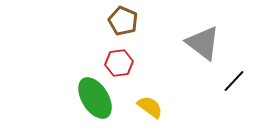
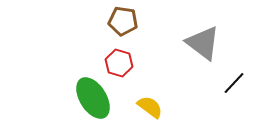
brown pentagon: rotated 16 degrees counterclockwise
red hexagon: rotated 24 degrees clockwise
black line: moved 2 px down
green ellipse: moved 2 px left
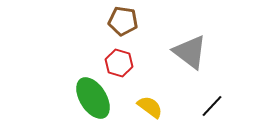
gray triangle: moved 13 px left, 9 px down
black line: moved 22 px left, 23 px down
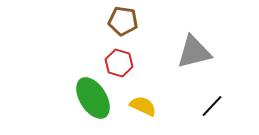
gray triangle: moved 4 px right; rotated 51 degrees counterclockwise
yellow semicircle: moved 7 px left, 1 px up; rotated 12 degrees counterclockwise
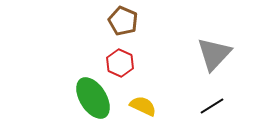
brown pentagon: rotated 16 degrees clockwise
gray triangle: moved 20 px right, 2 px down; rotated 33 degrees counterclockwise
red hexagon: moved 1 px right; rotated 8 degrees clockwise
black line: rotated 15 degrees clockwise
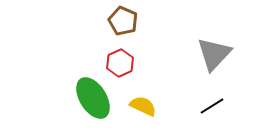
red hexagon: rotated 12 degrees clockwise
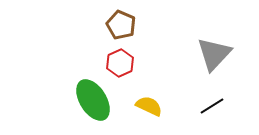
brown pentagon: moved 2 px left, 4 px down
green ellipse: moved 2 px down
yellow semicircle: moved 6 px right
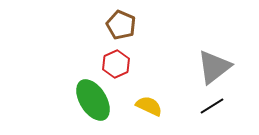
gray triangle: moved 13 px down; rotated 9 degrees clockwise
red hexagon: moved 4 px left, 1 px down
